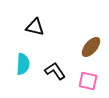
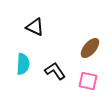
black triangle: rotated 12 degrees clockwise
brown ellipse: moved 1 px left, 1 px down
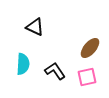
pink square: moved 1 px left, 4 px up; rotated 24 degrees counterclockwise
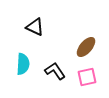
brown ellipse: moved 4 px left, 1 px up
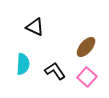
pink square: rotated 36 degrees counterclockwise
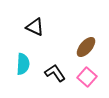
black L-shape: moved 2 px down
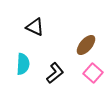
brown ellipse: moved 2 px up
black L-shape: rotated 85 degrees clockwise
pink square: moved 6 px right, 4 px up
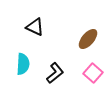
brown ellipse: moved 2 px right, 6 px up
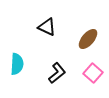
black triangle: moved 12 px right
cyan semicircle: moved 6 px left
black L-shape: moved 2 px right
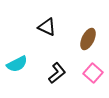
brown ellipse: rotated 15 degrees counterclockwise
cyan semicircle: rotated 60 degrees clockwise
